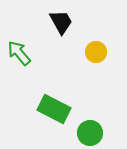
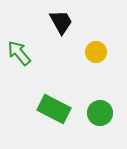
green circle: moved 10 px right, 20 px up
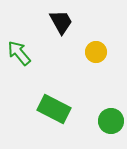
green circle: moved 11 px right, 8 px down
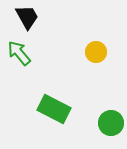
black trapezoid: moved 34 px left, 5 px up
green circle: moved 2 px down
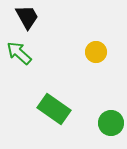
green arrow: rotated 8 degrees counterclockwise
green rectangle: rotated 8 degrees clockwise
